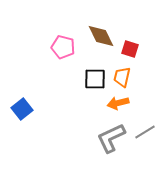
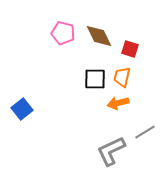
brown diamond: moved 2 px left
pink pentagon: moved 14 px up
gray L-shape: moved 13 px down
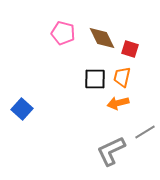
brown diamond: moved 3 px right, 2 px down
blue square: rotated 10 degrees counterclockwise
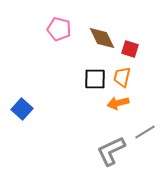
pink pentagon: moved 4 px left, 4 px up
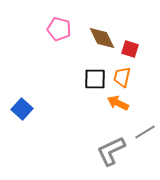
orange arrow: rotated 40 degrees clockwise
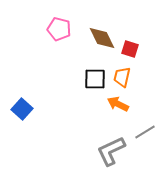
orange arrow: moved 1 px down
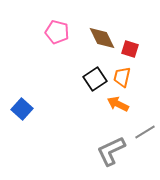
pink pentagon: moved 2 px left, 3 px down
black square: rotated 35 degrees counterclockwise
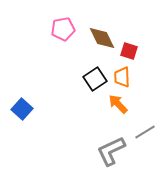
pink pentagon: moved 6 px right, 3 px up; rotated 25 degrees counterclockwise
red square: moved 1 px left, 2 px down
orange trapezoid: rotated 15 degrees counterclockwise
orange arrow: rotated 20 degrees clockwise
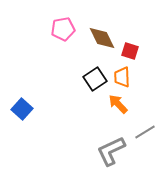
red square: moved 1 px right
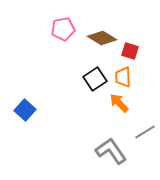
brown diamond: rotated 32 degrees counterclockwise
orange trapezoid: moved 1 px right
orange arrow: moved 1 px right, 1 px up
blue square: moved 3 px right, 1 px down
gray L-shape: rotated 80 degrees clockwise
